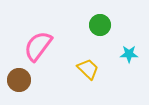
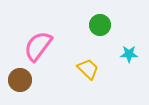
brown circle: moved 1 px right
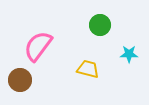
yellow trapezoid: rotated 30 degrees counterclockwise
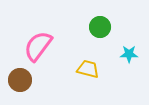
green circle: moved 2 px down
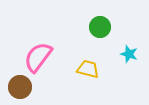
pink semicircle: moved 11 px down
cyan star: rotated 18 degrees clockwise
brown circle: moved 7 px down
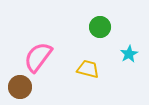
cyan star: rotated 24 degrees clockwise
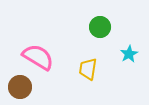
pink semicircle: rotated 84 degrees clockwise
yellow trapezoid: rotated 95 degrees counterclockwise
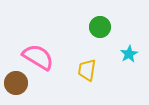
yellow trapezoid: moved 1 px left, 1 px down
brown circle: moved 4 px left, 4 px up
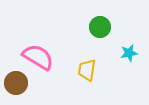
cyan star: moved 1 px up; rotated 18 degrees clockwise
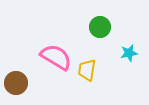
pink semicircle: moved 18 px right
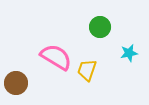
yellow trapezoid: rotated 10 degrees clockwise
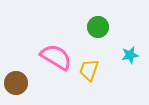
green circle: moved 2 px left
cyan star: moved 1 px right, 2 px down
yellow trapezoid: moved 2 px right
